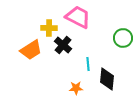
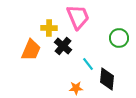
pink trapezoid: rotated 40 degrees clockwise
green circle: moved 4 px left
black cross: moved 1 px down
orange trapezoid: rotated 35 degrees counterclockwise
cyan line: rotated 32 degrees counterclockwise
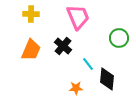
yellow cross: moved 18 px left, 14 px up
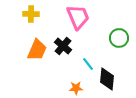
orange trapezoid: moved 6 px right
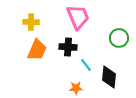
yellow cross: moved 8 px down
black cross: moved 5 px right, 1 px down; rotated 36 degrees counterclockwise
cyan line: moved 2 px left, 1 px down
black diamond: moved 2 px right, 2 px up
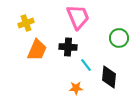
yellow cross: moved 5 px left, 1 px down; rotated 21 degrees counterclockwise
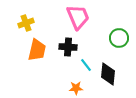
orange trapezoid: rotated 10 degrees counterclockwise
black diamond: moved 1 px left, 3 px up
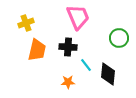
orange star: moved 8 px left, 6 px up
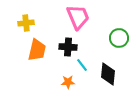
yellow cross: rotated 14 degrees clockwise
cyan line: moved 4 px left
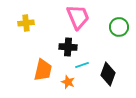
green circle: moved 11 px up
orange trapezoid: moved 6 px right, 20 px down
cyan line: rotated 72 degrees counterclockwise
black diamond: rotated 15 degrees clockwise
orange star: rotated 24 degrees clockwise
